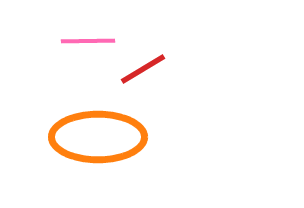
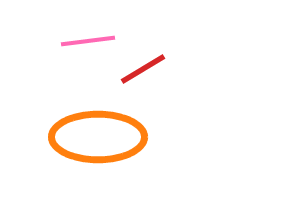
pink line: rotated 6 degrees counterclockwise
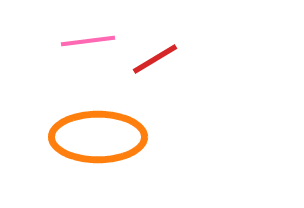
red line: moved 12 px right, 10 px up
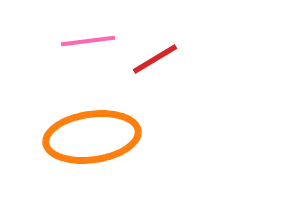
orange ellipse: moved 6 px left; rotated 8 degrees counterclockwise
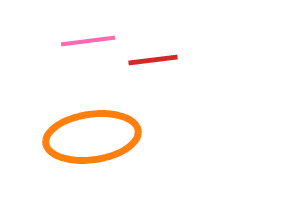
red line: moved 2 px left, 1 px down; rotated 24 degrees clockwise
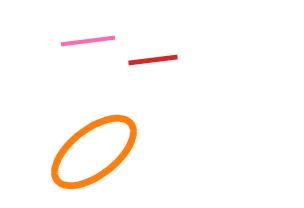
orange ellipse: moved 2 px right, 15 px down; rotated 30 degrees counterclockwise
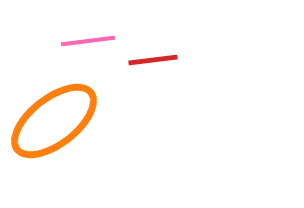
orange ellipse: moved 40 px left, 31 px up
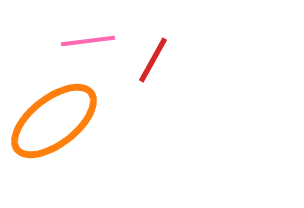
red line: rotated 54 degrees counterclockwise
